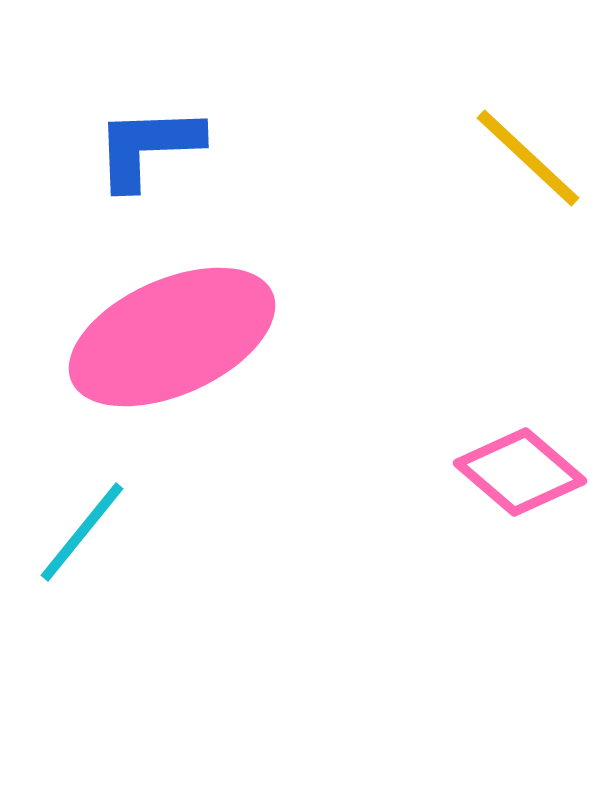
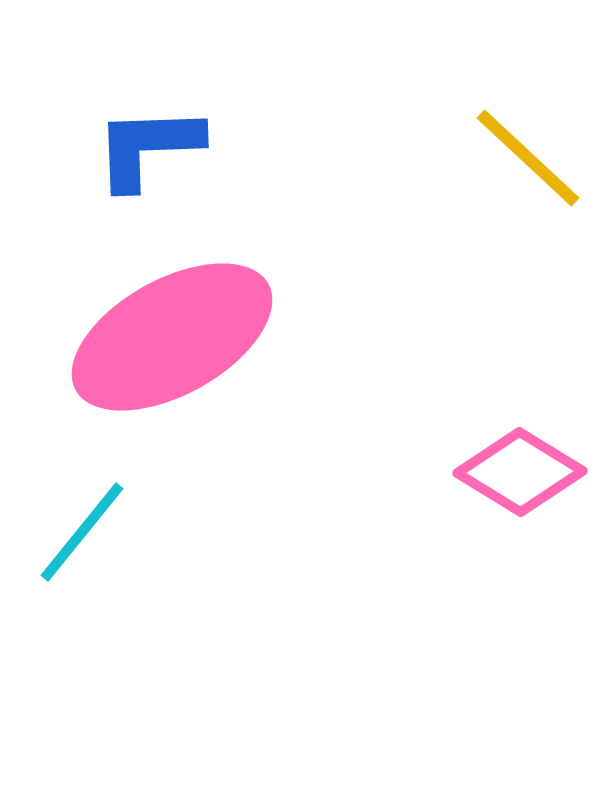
pink ellipse: rotated 5 degrees counterclockwise
pink diamond: rotated 9 degrees counterclockwise
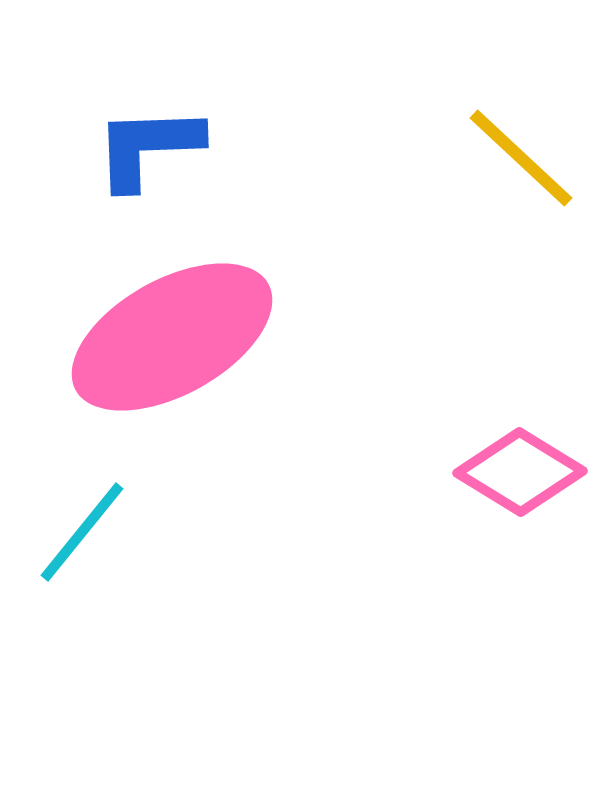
yellow line: moved 7 px left
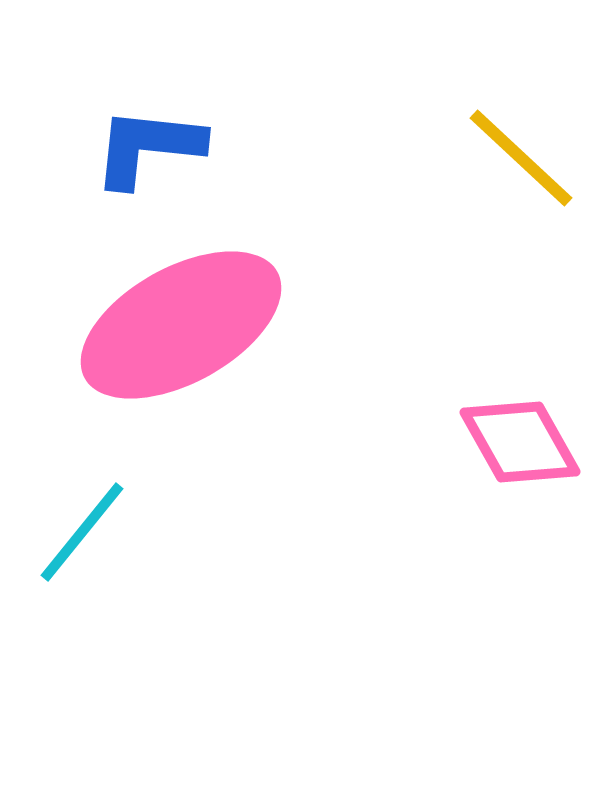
blue L-shape: rotated 8 degrees clockwise
pink ellipse: moved 9 px right, 12 px up
pink diamond: moved 30 px up; rotated 29 degrees clockwise
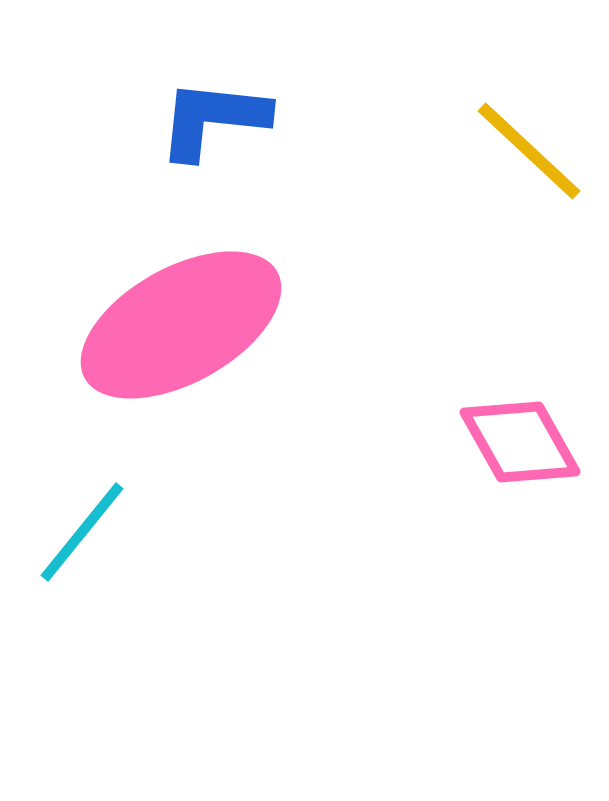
blue L-shape: moved 65 px right, 28 px up
yellow line: moved 8 px right, 7 px up
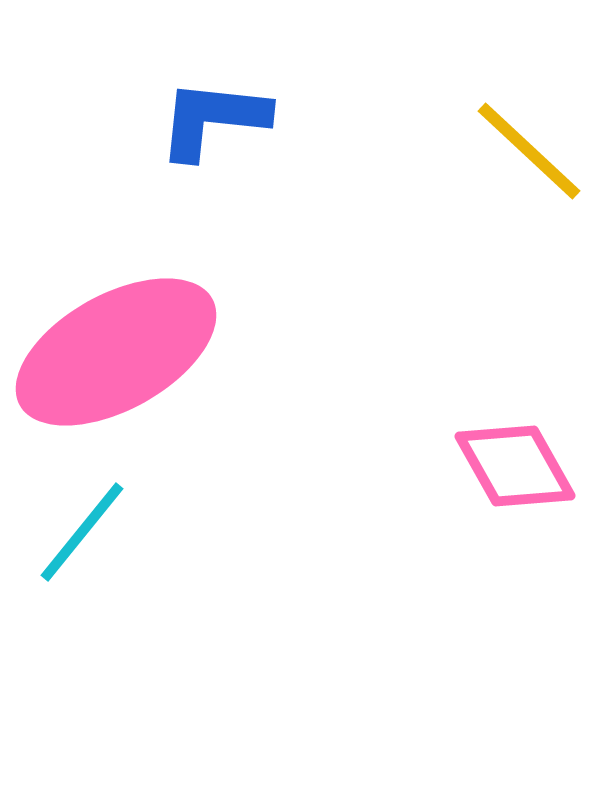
pink ellipse: moved 65 px left, 27 px down
pink diamond: moved 5 px left, 24 px down
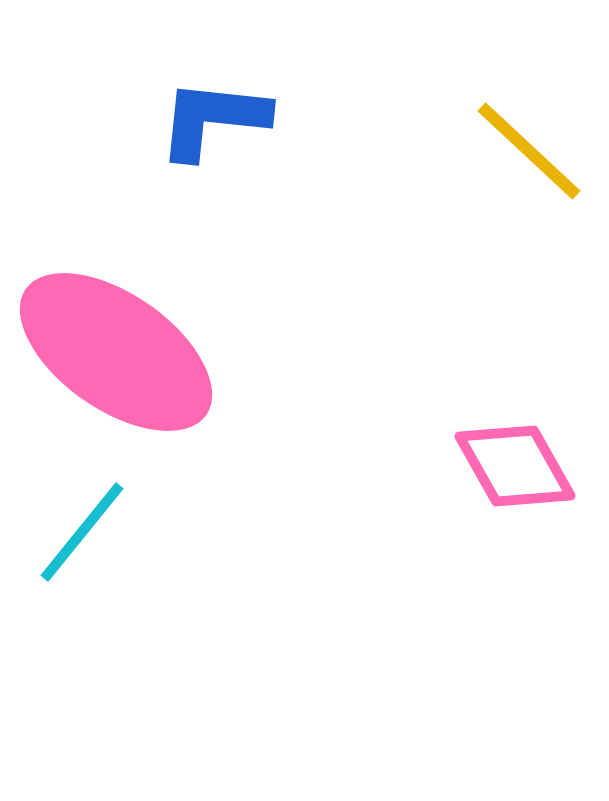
pink ellipse: rotated 64 degrees clockwise
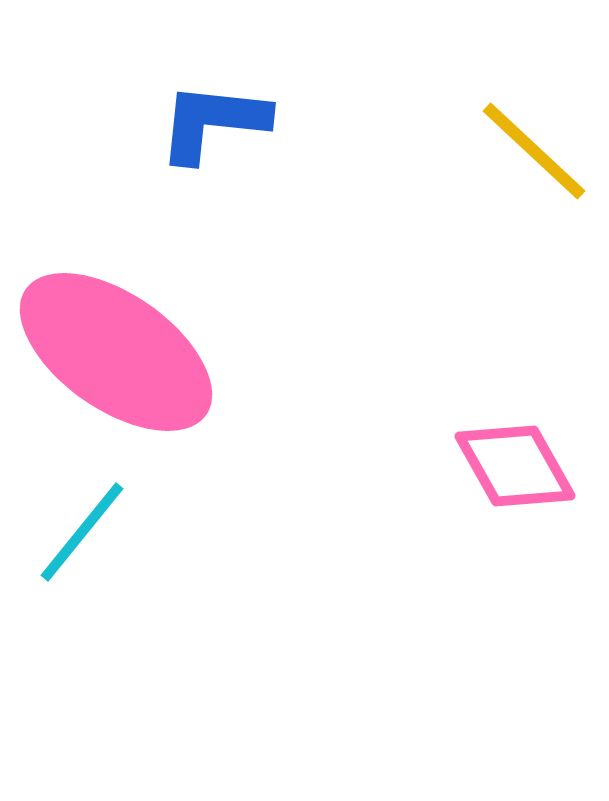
blue L-shape: moved 3 px down
yellow line: moved 5 px right
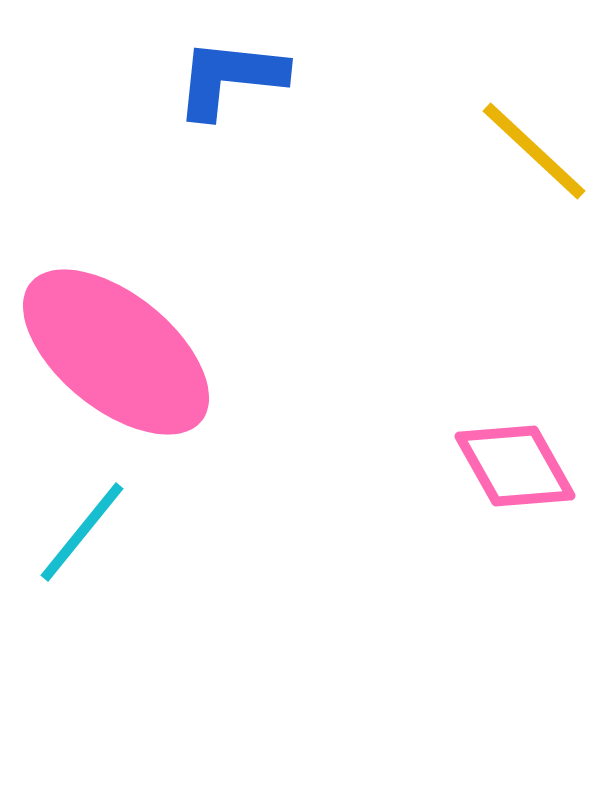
blue L-shape: moved 17 px right, 44 px up
pink ellipse: rotated 4 degrees clockwise
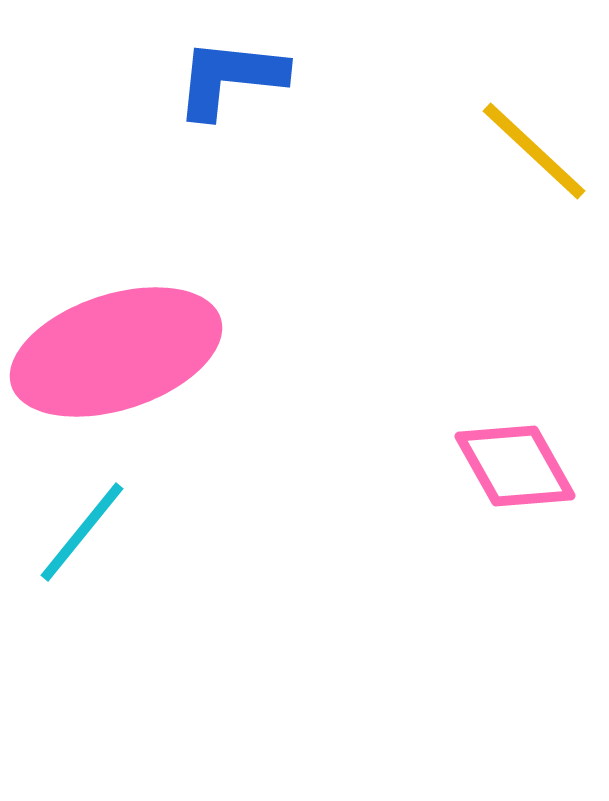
pink ellipse: rotated 57 degrees counterclockwise
